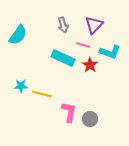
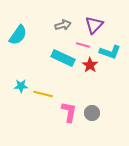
gray arrow: rotated 91 degrees counterclockwise
yellow line: moved 1 px right
gray circle: moved 2 px right, 6 px up
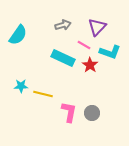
purple triangle: moved 3 px right, 2 px down
pink line: moved 1 px right; rotated 16 degrees clockwise
